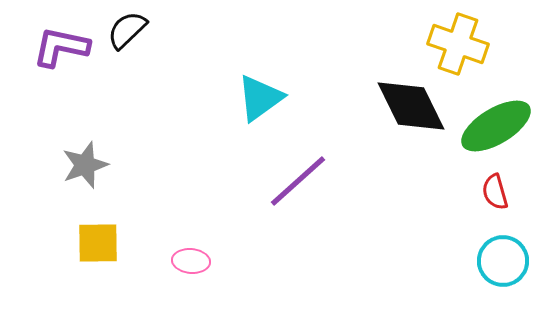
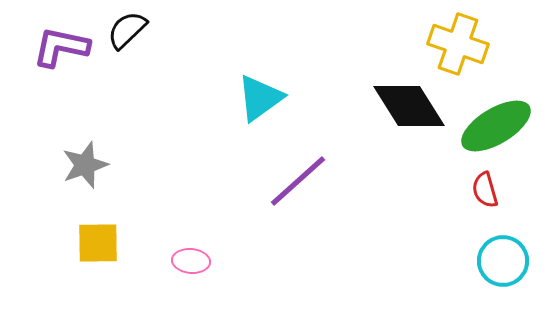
black diamond: moved 2 px left; rotated 6 degrees counterclockwise
red semicircle: moved 10 px left, 2 px up
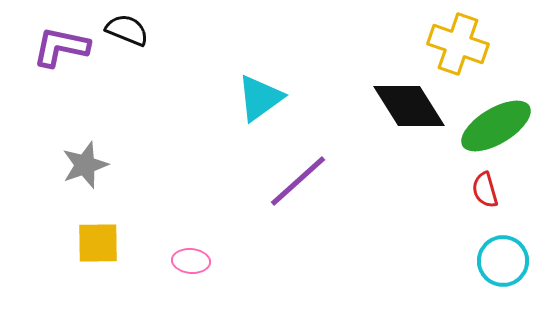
black semicircle: rotated 66 degrees clockwise
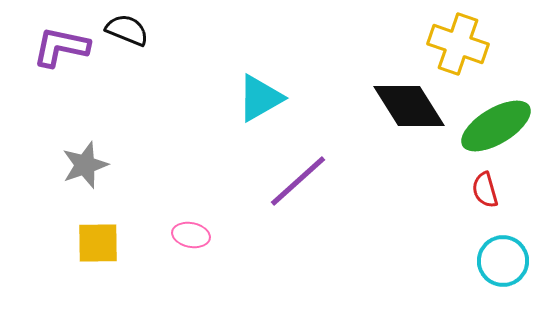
cyan triangle: rotated 6 degrees clockwise
pink ellipse: moved 26 px up; rotated 6 degrees clockwise
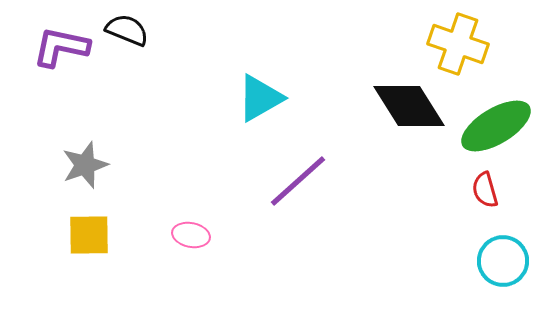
yellow square: moved 9 px left, 8 px up
